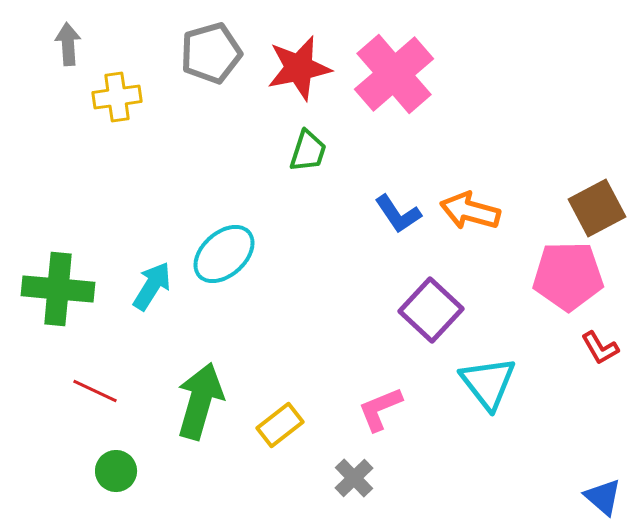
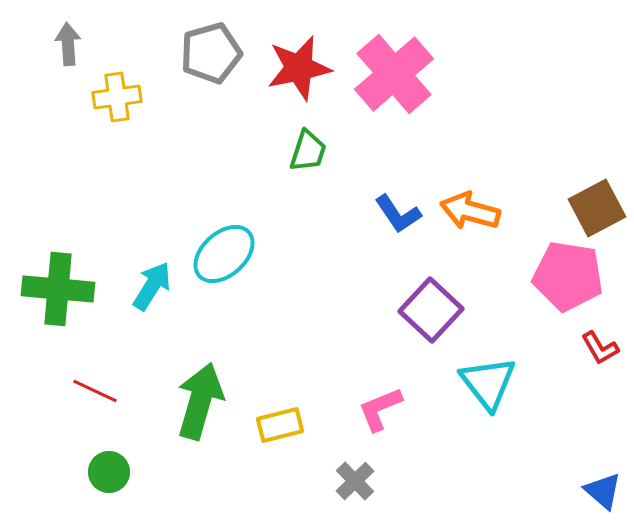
pink pentagon: rotated 10 degrees clockwise
yellow rectangle: rotated 24 degrees clockwise
green circle: moved 7 px left, 1 px down
gray cross: moved 1 px right, 3 px down
blue triangle: moved 6 px up
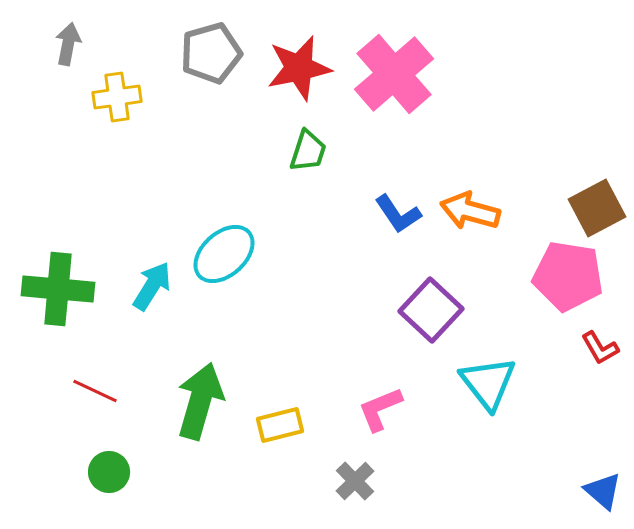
gray arrow: rotated 15 degrees clockwise
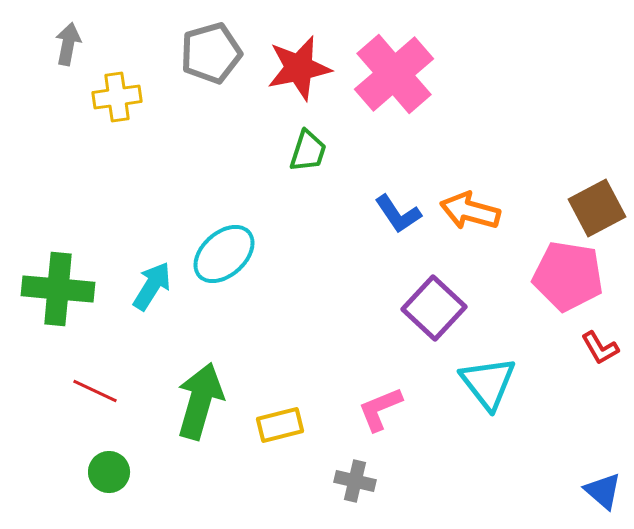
purple square: moved 3 px right, 2 px up
gray cross: rotated 33 degrees counterclockwise
